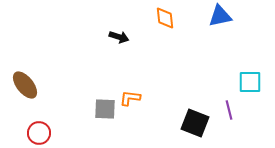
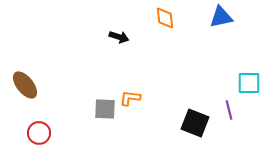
blue triangle: moved 1 px right, 1 px down
cyan square: moved 1 px left, 1 px down
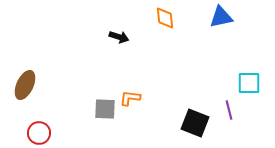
brown ellipse: rotated 64 degrees clockwise
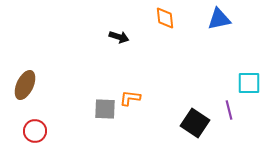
blue triangle: moved 2 px left, 2 px down
black square: rotated 12 degrees clockwise
red circle: moved 4 px left, 2 px up
